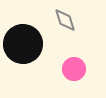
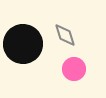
gray diamond: moved 15 px down
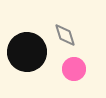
black circle: moved 4 px right, 8 px down
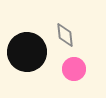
gray diamond: rotated 10 degrees clockwise
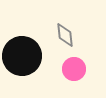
black circle: moved 5 px left, 4 px down
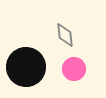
black circle: moved 4 px right, 11 px down
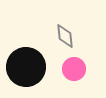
gray diamond: moved 1 px down
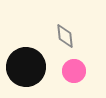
pink circle: moved 2 px down
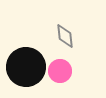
pink circle: moved 14 px left
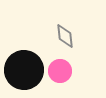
black circle: moved 2 px left, 3 px down
